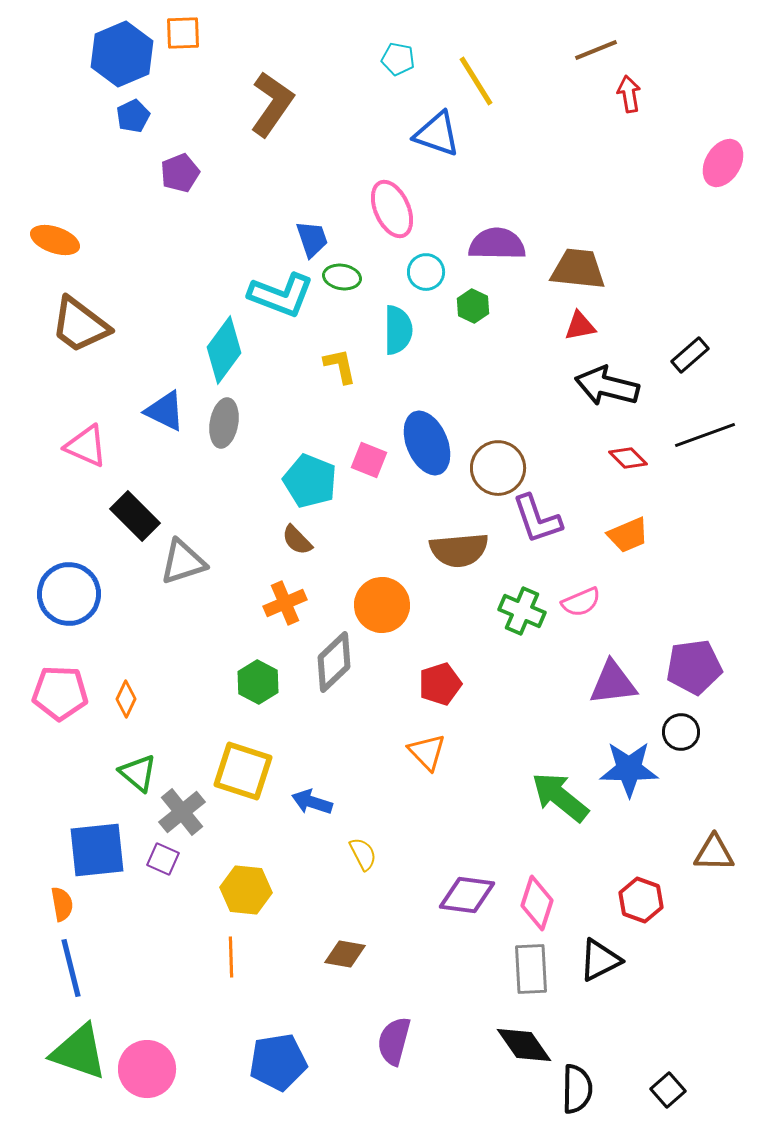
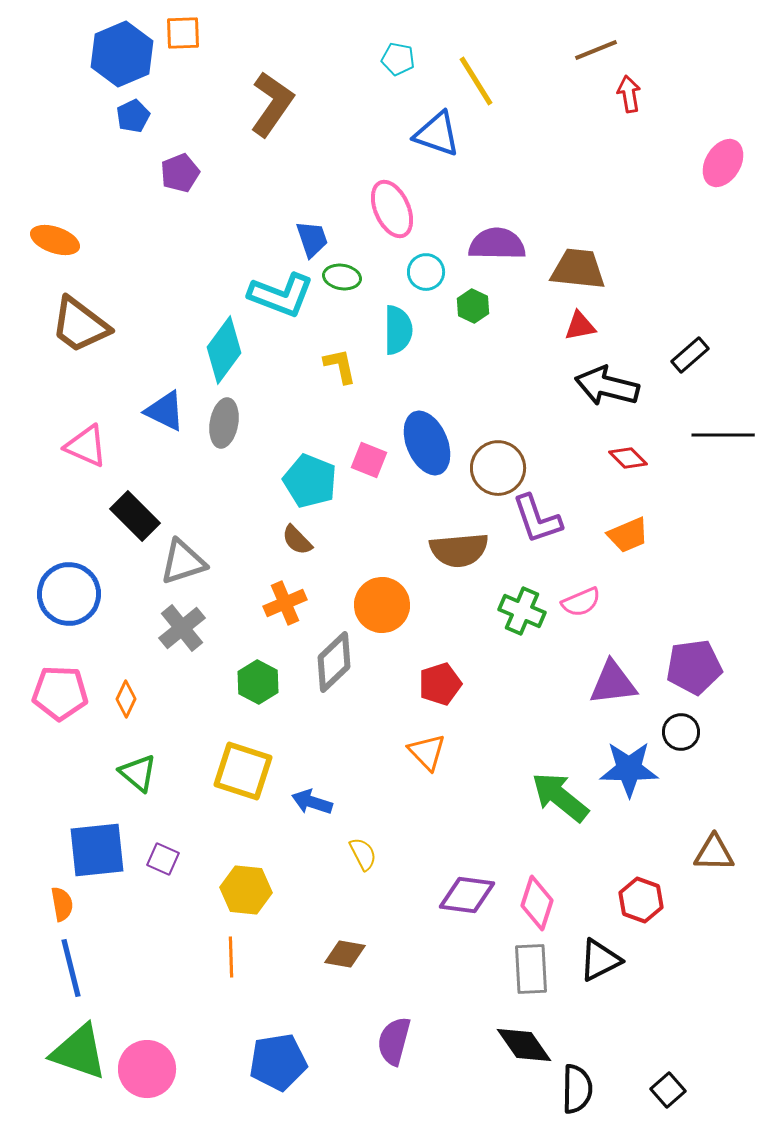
black line at (705, 435): moved 18 px right; rotated 20 degrees clockwise
gray cross at (182, 812): moved 184 px up
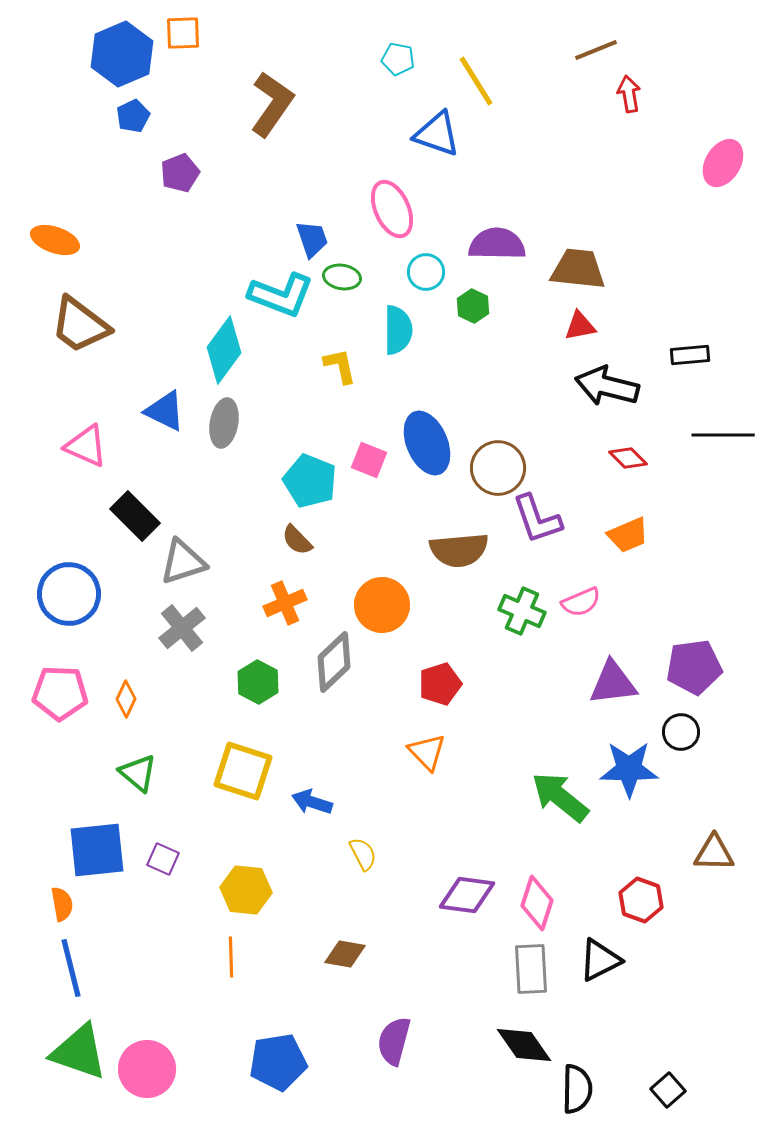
black rectangle at (690, 355): rotated 36 degrees clockwise
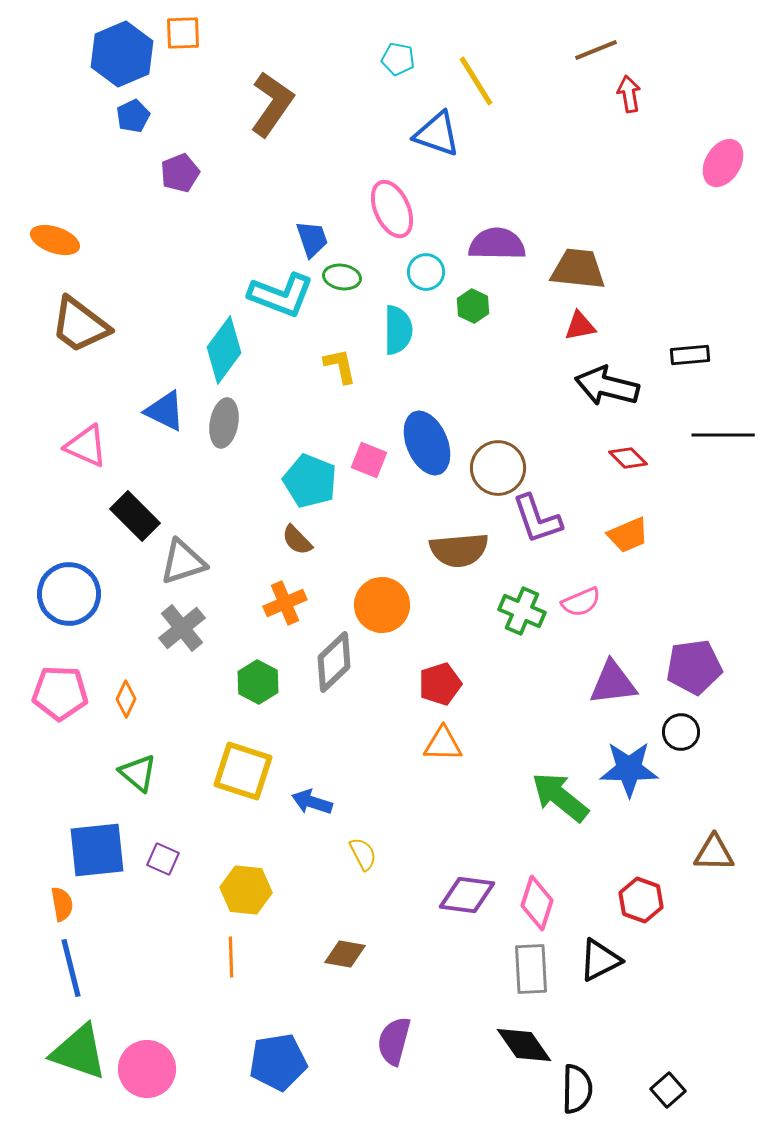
orange triangle at (427, 752): moved 16 px right, 8 px up; rotated 45 degrees counterclockwise
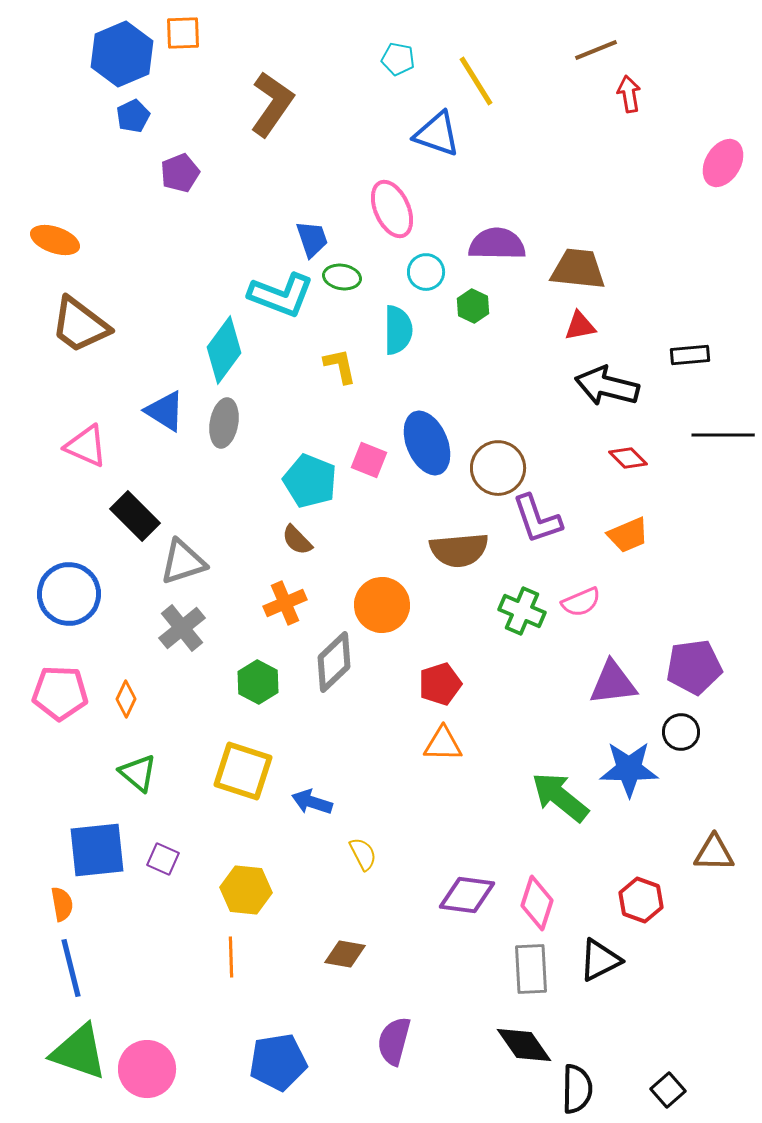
blue triangle at (165, 411): rotated 6 degrees clockwise
